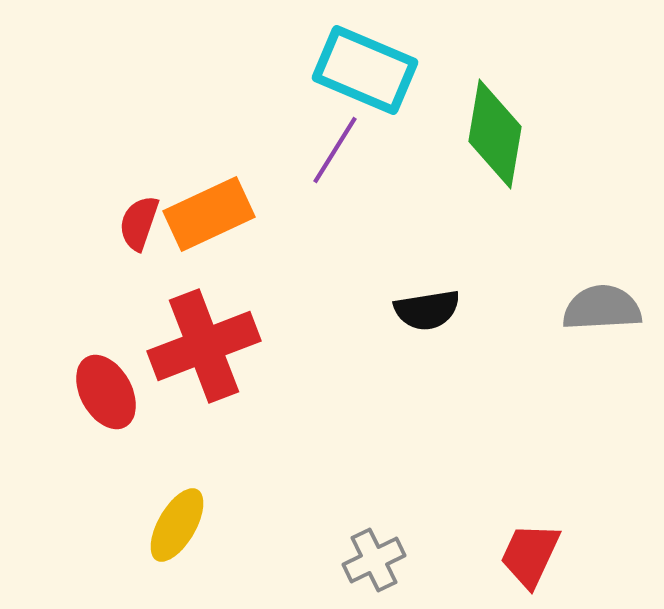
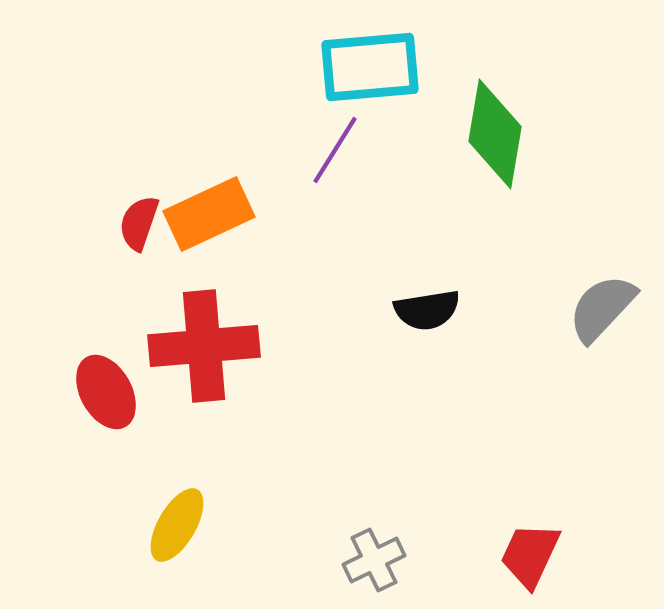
cyan rectangle: moved 5 px right, 3 px up; rotated 28 degrees counterclockwise
gray semicircle: rotated 44 degrees counterclockwise
red cross: rotated 16 degrees clockwise
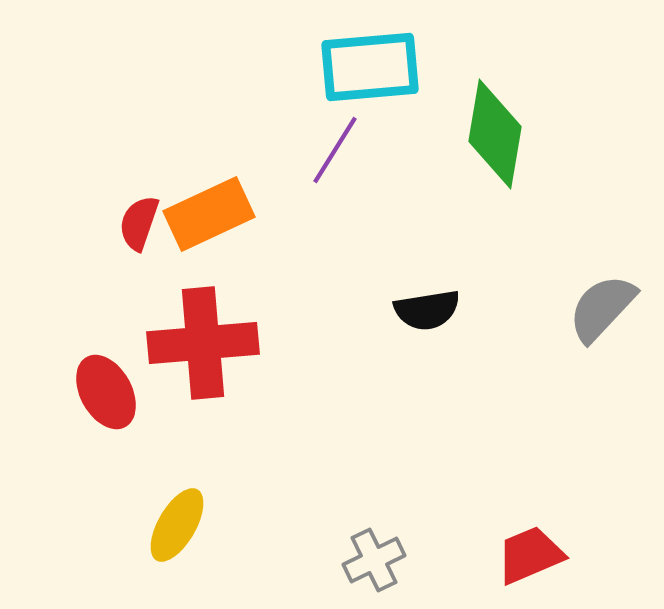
red cross: moved 1 px left, 3 px up
red trapezoid: rotated 42 degrees clockwise
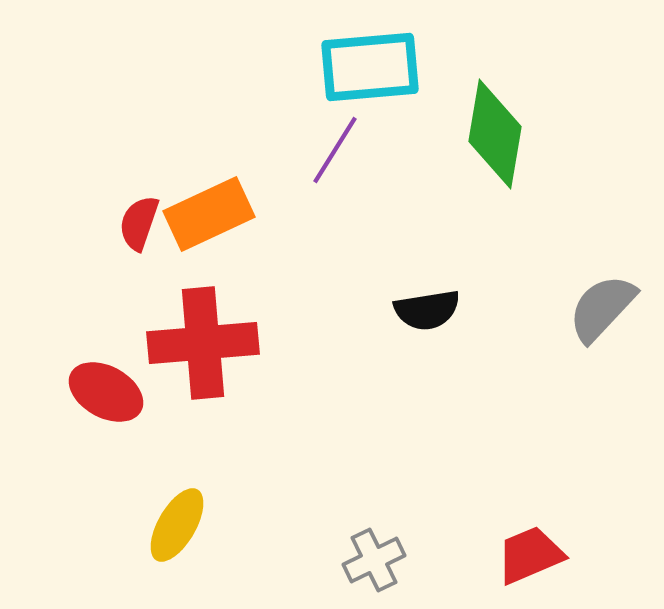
red ellipse: rotated 32 degrees counterclockwise
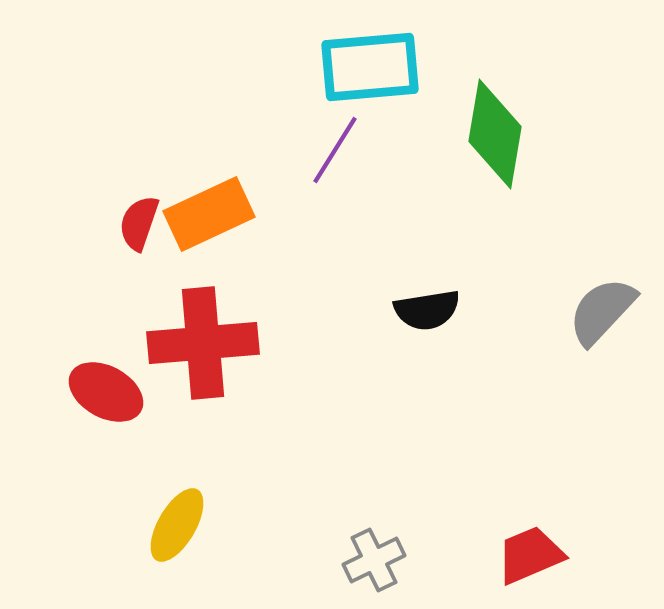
gray semicircle: moved 3 px down
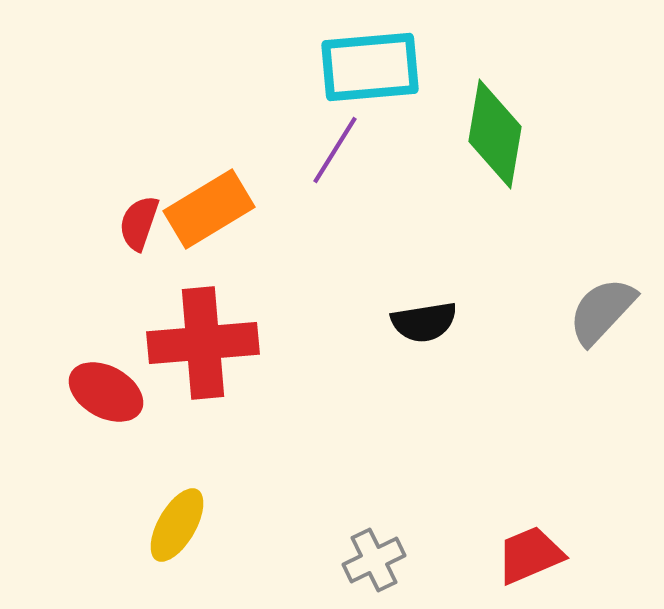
orange rectangle: moved 5 px up; rotated 6 degrees counterclockwise
black semicircle: moved 3 px left, 12 px down
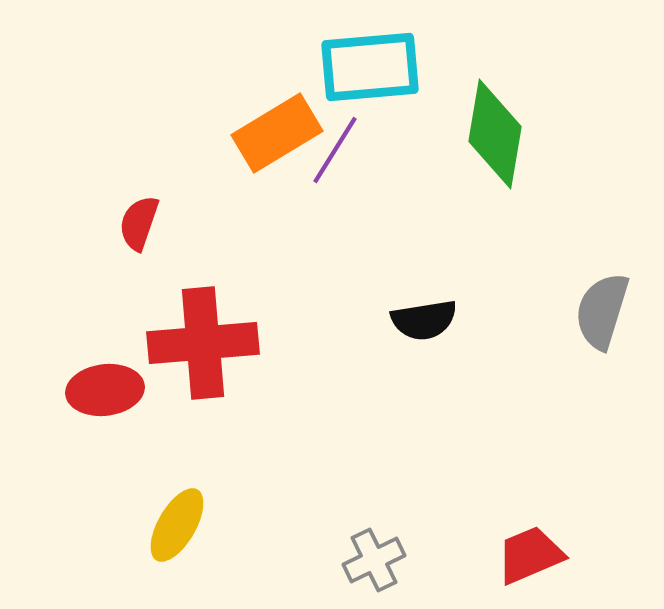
orange rectangle: moved 68 px right, 76 px up
gray semicircle: rotated 26 degrees counterclockwise
black semicircle: moved 2 px up
red ellipse: moved 1 px left, 2 px up; rotated 36 degrees counterclockwise
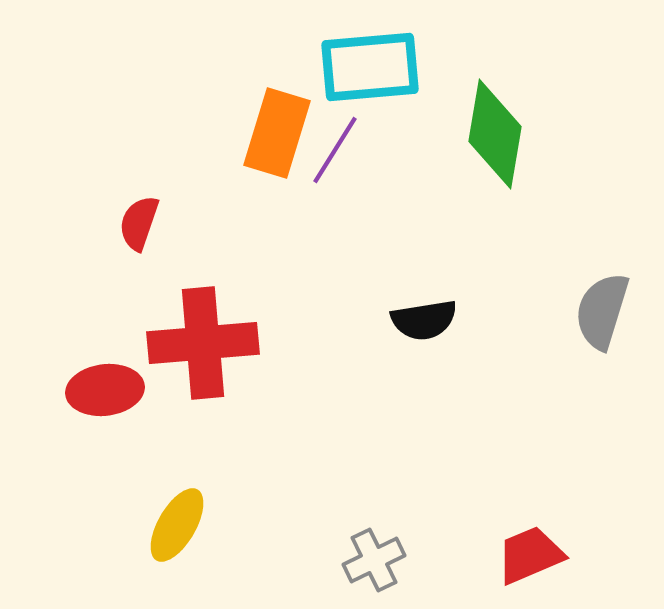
orange rectangle: rotated 42 degrees counterclockwise
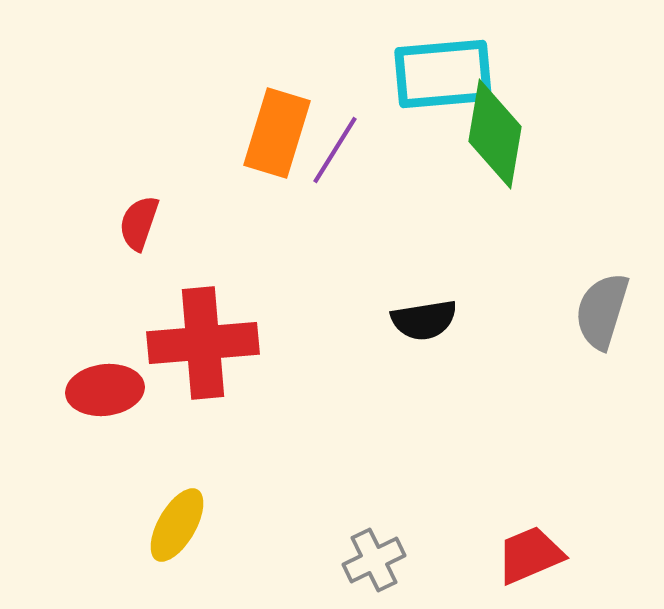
cyan rectangle: moved 73 px right, 7 px down
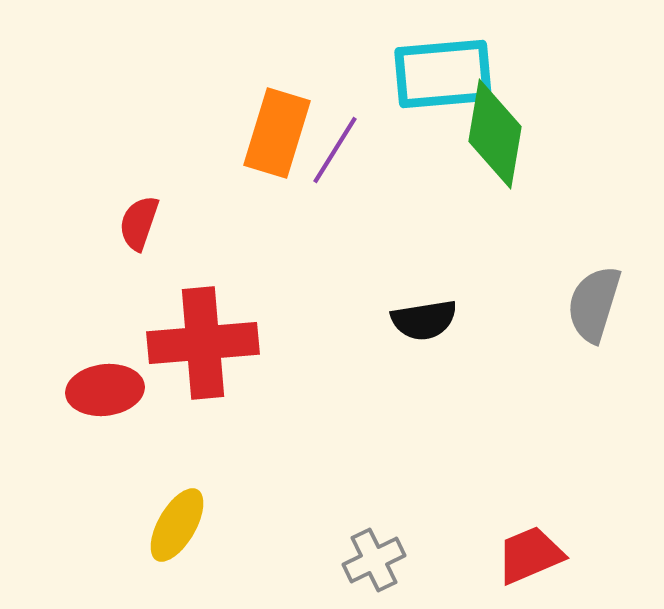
gray semicircle: moved 8 px left, 7 px up
